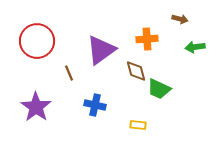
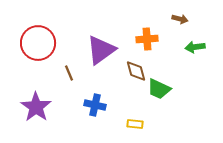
red circle: moved 1 px right, 2 px down
yellow rectangle: moved 3 px left, 1 px up
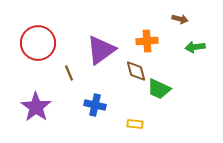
orange cross: moved 2 px down
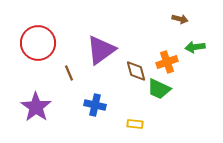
orange cross: moved 20 px right, 21 px down; rotated 15 degrees counterclockwise
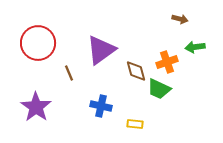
blue cross: moved 6 px right, 1 px down
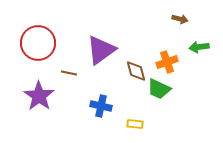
green arrow: moved 4 px right
brown line: rotated 56 degrees counterclockwise
purple star: moved 3 px right, 11 px up
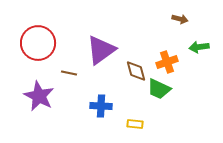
purple star: rotated 8 degrees counterclockwise
blue cross: rotated 10 degrees counterclockwise
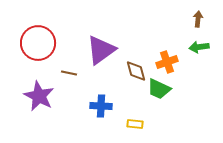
brown arrow: moved 18 px right; rotated 98 degrees counterclockwise
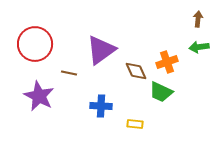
red circle: moved 3 px left, 1 px down
brown diamond: rotated 10 degrees counterclockwise
green trapezoid: moved 2 px right, 3 px down
